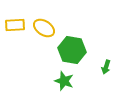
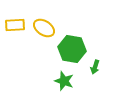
green hexagon: moved 1 px up
green arrow: moved 11 px left
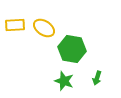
green arrow: moved 2 px right, 11 px down
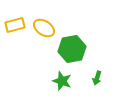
yellow rectangle: rotated 12 degrees counterclockwise
green hexagon: rotated 20 degrees counterclockwise
green star: moved 2 px left
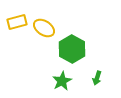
yellow rectangle: moved 2 px right, 3 px up
green hexagon: rotated 20 degrees counterclockwise
green star: rotated 24 degrees clockwise
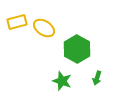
green hexagon: moved 5 px right
green star: rotated 24 degrees counterclockwise
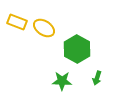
yellow rectangle: rotated 36 degrees clockwise
green star: rotated 18 degrees counterclockwise
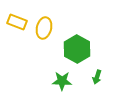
yellow ellipse: rotated 70 degrees clockwise
green arrow: moved 1 px up
